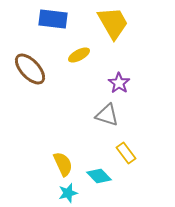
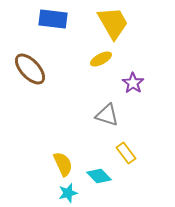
yellow ellipse: moved 22 px right, 4 px down
purple star: moved 14 px right
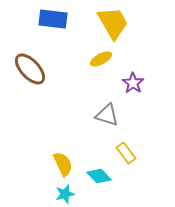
cyan star: moved 3 px left, 1 px down
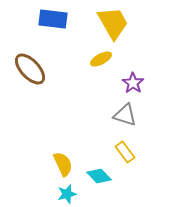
gray triangle: moved 18 px right
yellow rectangle: moved 1 px left, 1 px up
cyan star: moved 2 px right
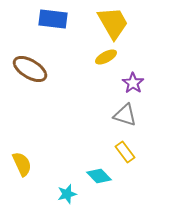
yellow ellipse: moved 5 px right, 2 px up
brown ellipse: rotated 16 degrees counterclockwise
yellow semicircle: moved 41 px left
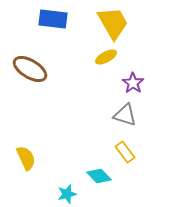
yellow semicircle: moved 4 px right, 6 px up
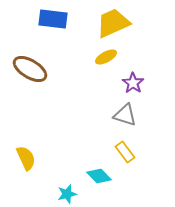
yellow trapezoid: rotated 84 degrees counterclockwise
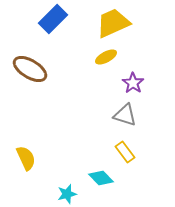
blue rectangle: rotated 52 degrees counterclockwise
cyan diamond: moved 2 px right, 2 px down
